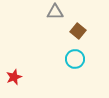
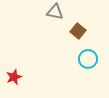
gray triangle: rotated 12 degrees clockwise
cyan circle: moved 13 px right
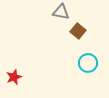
gray triangle: moved 6 px right
cyan circle: moved 4 px down
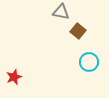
cyan circle: moved 1 px right, 1 px up
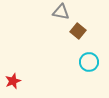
red star: moved 1 px left, 4 px down
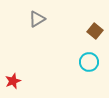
gray triangle: moved 24 px left, 7 px down; rotated 42 degrees counterclockwise
brown square: moved 17 px right
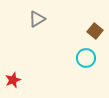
cyan circle: moved 3 px left, 4 px up
red star: moved 1 px up
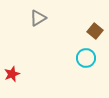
gray triangle: moved 1 px right, 1 px up
red star: moved 1 px left, 6 px up
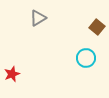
brown square: moved 2 px right, 4 px up
